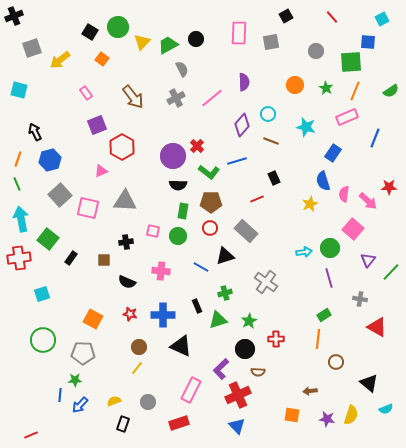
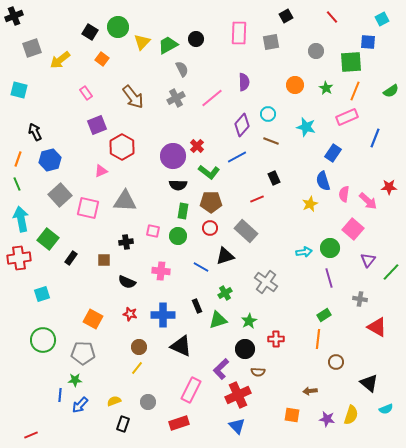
blue line at (237, 161): moved 4 px up; rotated 12 degrees counterclockwise
green cross at (225, 293): rotated 16 degrees counterclockwise
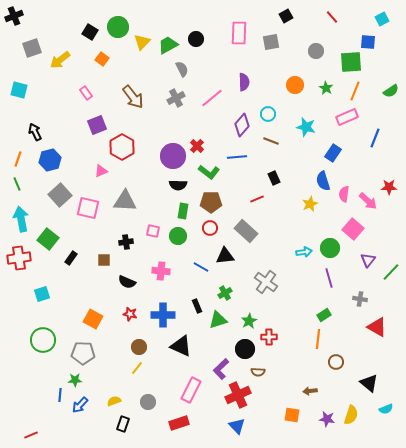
blue line at (237, 157): rotated 24 degrees clockwise
black triangle at (225, 256): rotated 12 degrees clockwise
red cross at (276, 339): moved 7 px left, 2 px up
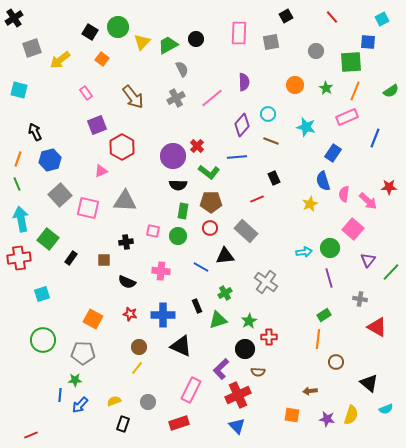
black cross at (14, 16): moved 2 px down; rotated 12 degrees counterclockwise
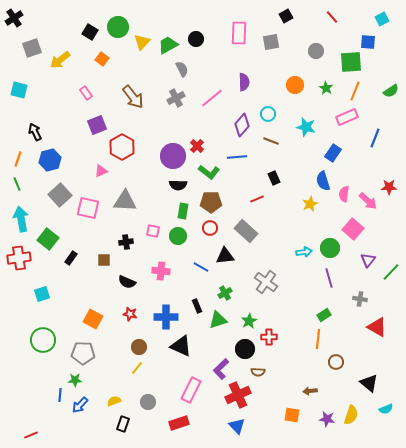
blue cross at (163, 315): moved 3 px right, 2 px down
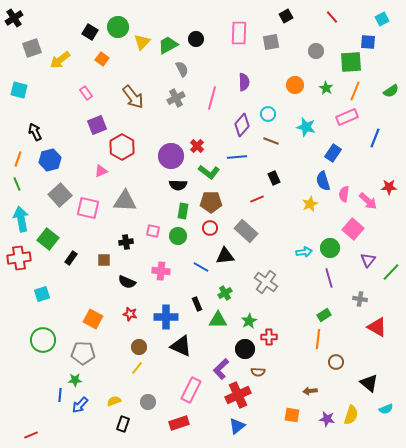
pink line at (212, 98): rotated 35 degrees counterclockwise
purple circle at (173, 156): moved 2 px left
black rectangle at (197, 306): moved 2 px up
green triangle at (218, 320): rotated 18 degrees clockwise
blue triangle at (237, 426): rotated 36 degrees clockwise
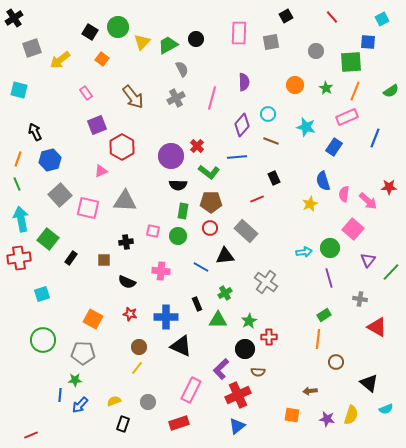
blue rectangle at (333, 153): moved 1 px right, 6 px up
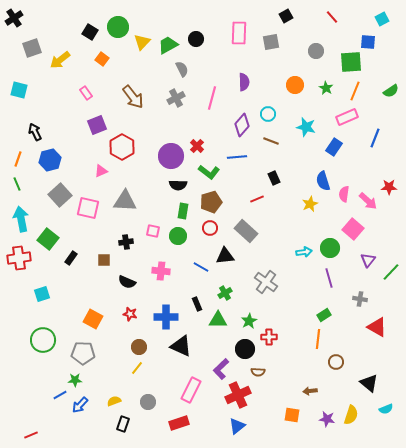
brown pentagon at (211, 202): rotated 15 degrees counterclockwise
blue line at (60, 395): rotated 56 degrees clockwise
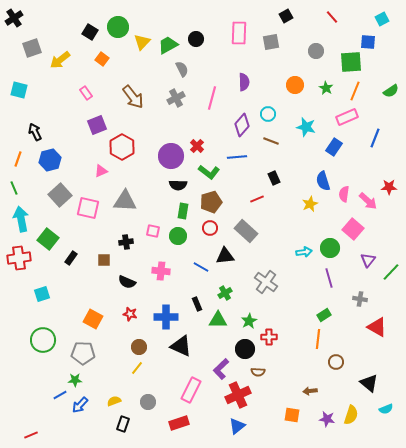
green line at (17, 184): moved 3 px left, 4 px down
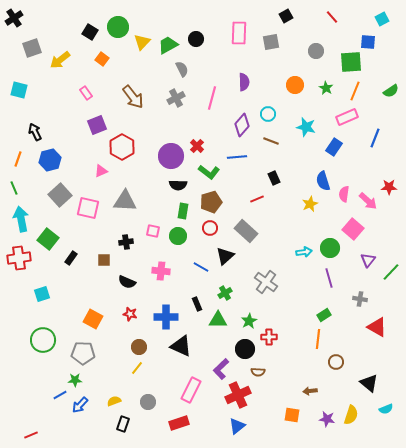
black triangle at (225, 256): rotated 36 degrees counterclockwise
